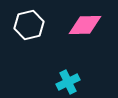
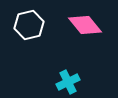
pink diamond: rotated 52 degrees clockwise
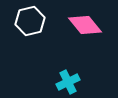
white hexagon: moved 1 px right, 4 px up
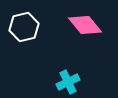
white hexagon: moved 6 px left, 6 px down
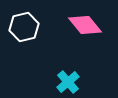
cyan cross: rotated 15 degrees counterclockwise
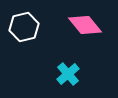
cyan cross: moved 8 px up
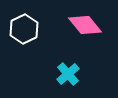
white hexagon: moved 2 px down; rotated 12 degrees counterclockwise
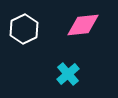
pink diamond: moved 2 px left; rotated 56 degrees counterclockwise
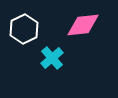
cyan cross: moved 16 px left, 16 px up
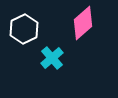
pink diamond: moved 2 px up; rotated 36 degrees counterclockwise
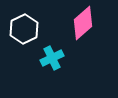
cyan cross: rotated 15 degrees clockwise
